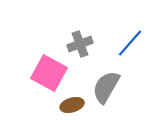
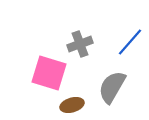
blue line: moved 1 px up
pink square: rotated 12 degrees counterclockwise
gray semicircle: moved 6 px right
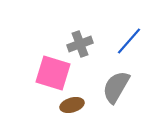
blue line: moved 1 px left, 1 px up
pink square: moved 4 px right
gray semicircle: moved 4 px right
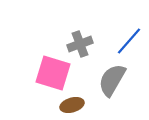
gray semicircle: moved 4 px left, 7 px up
